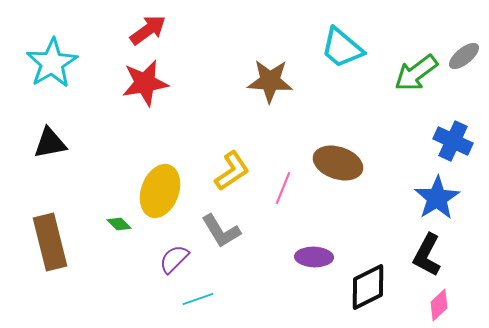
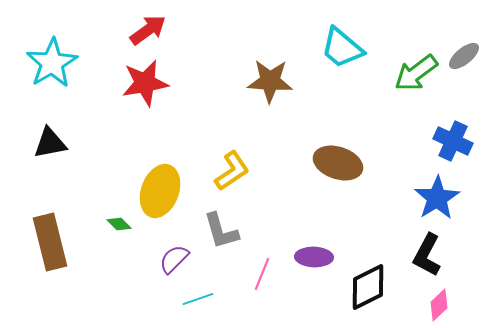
pink line: moved 21 px left, 86 px down
gray L-shape: rotated 15 degrees clockwise
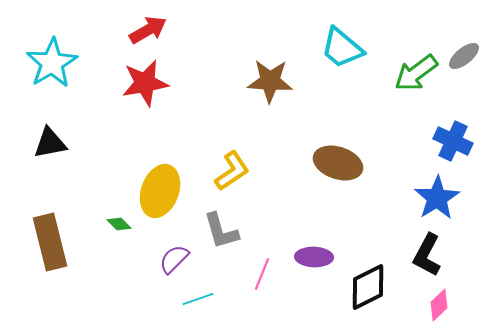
red arrow: rotated 6 degrees clockwise
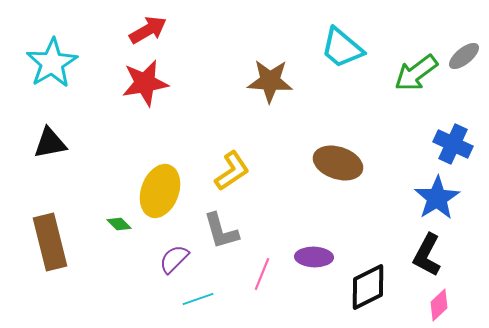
blue cross: moved 3 px down
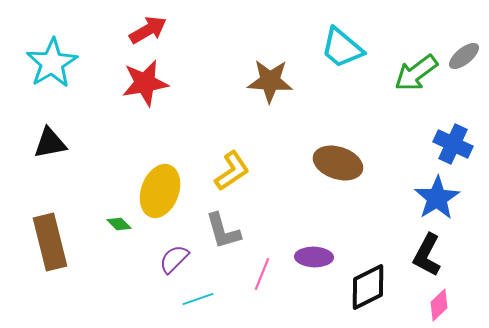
gray L-shape: moved 2 px right
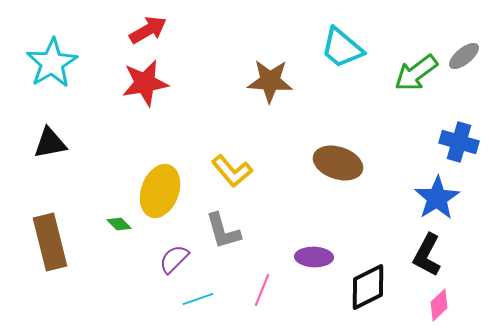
blue cross: moved 6 px right, 2 px up; rotated 9 degrees counterclockwise
yellow L-shape: rotated 84 degrees clockwise
pink line: moved 16 px down
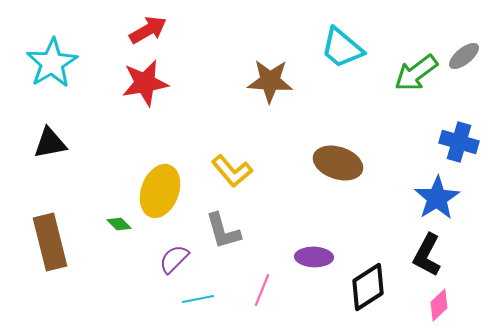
black diamond: rotated 6 degrees counterclockwise
cyan line: rotated 8 degrees clockwise
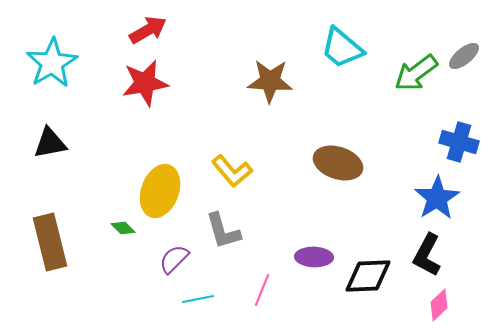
green diamond: moved 4 px right, 4 px down
black diamond: moved 11 px up; rotated 30 degrees clockwise
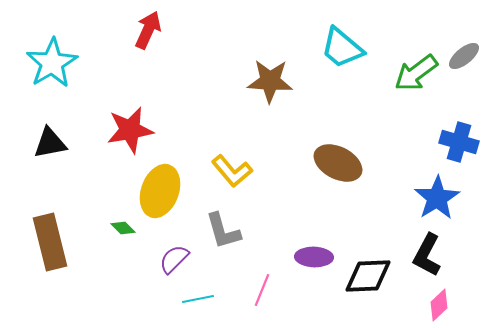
red arrow: rotated 36 degrees counterclockwise
red star: moved 15 px left, 47 px down
brown ellipse: rotated 9 degrees clockwise
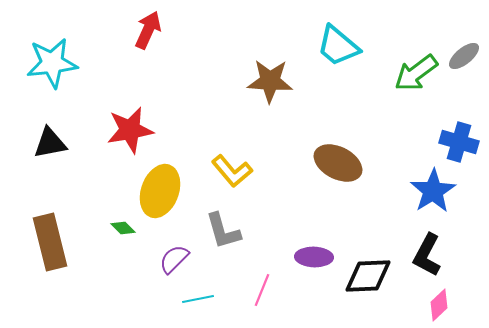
cyan trapezoid: moved 4 px left, 2 px up
cyan star: rotated 24 degrees clockwise
blue star: moved 4 px left, 7 px up
